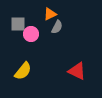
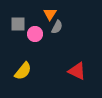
orange triangle: rotated 32 degrees counterclockwise
pink circle: moved 4 px right
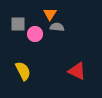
gray semicircle: rotated 112 degrees counterclockwise
yellow semicircle: rotated 66 degrees counterclockwise
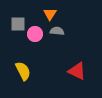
gray semicircle: moved 4 px down
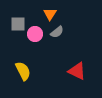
gray semicircle: moved 1 px down; rotated 136 degrees clockwise
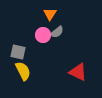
gray square: moved 28 px down; rotated 14 degrees clockwise
pink circle: moved 8 px right, 1 px down
red triangle: moved 1 px right, 1 px down
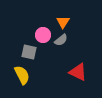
orange triangle: moved 13 px right, 8 px down
gray semicircle: moved 4 px right, 8 px down
gray square: moved 11 px right
yellow semicircle: moved 1 px left, 4 px down
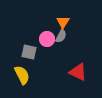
pink circle: moved 4 px right, 4 px down
gray semicircle: moved 4 px up; rotated 24 degrees counterclockwise
